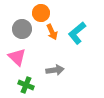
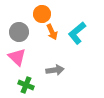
orange circle: moved 1 px right, 1 px down
gray circle: moved 3 px left, 3 px down
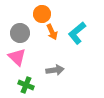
gray circle: moved 1 px right, 1 px down
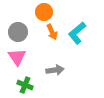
orange circle: moved 2 px right, 2 px up
gray circle: moved 2 px left, 1 px up
pink triangle: rotated 12 degrees clockwise
green cross: moved 1 px left
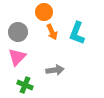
cyan L-shape: rotated 30 degrees counterclockwise
pink triangle: rotated 18 degrees clockwise
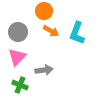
orange circle: moved 1 px up
orange arrow: moved 1 px left, 1 px up; rotated 35 degrees counterclockwise
gray arrow: moved 11 px left
green cross: moved 5 px left
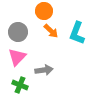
orange arrow: rotated 14 degrees clockwise
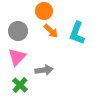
gray circle: moved 1 px up
green cross: rotated 21 degrees clockwise
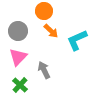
cyan L-shape: moved 7 px down; rotated 45 degrees clockwise
pink triangle: moved 1 px right
gray arrow: rotated 108 degrees counterclockwise
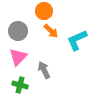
green cross: rotated 28 degrees counterclockwise
